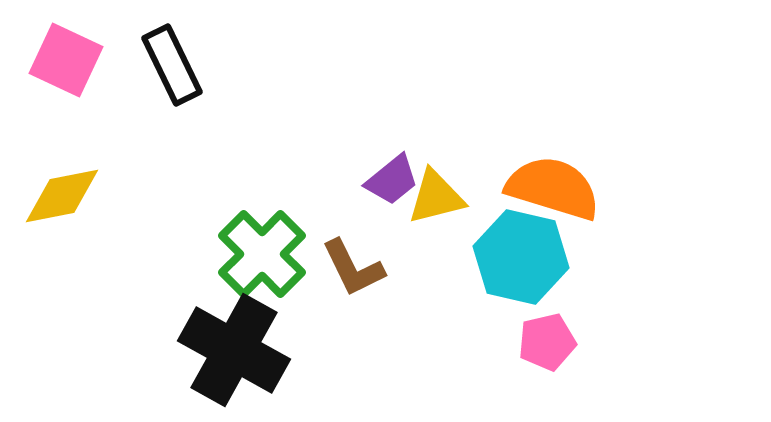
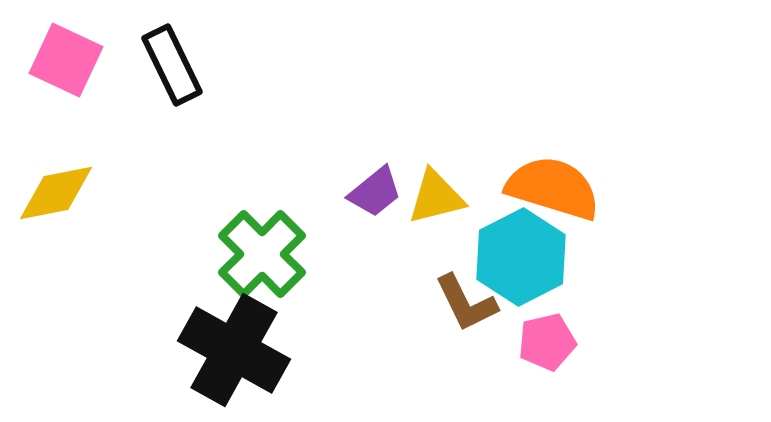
purple trapezoid: moved 17 px left, 12 px down
yellow diamond: moved 6 px left, 3 px up
cyan hexagon: rotated 20 degrees clockwise
brown L-shape: moved 113 px right, 35 px down
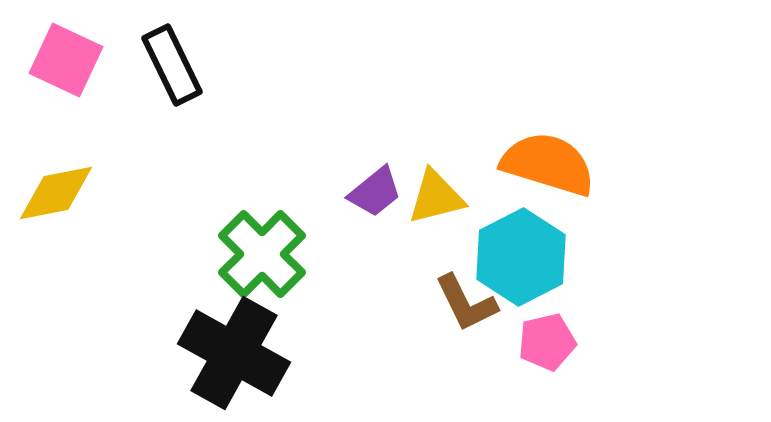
orange semicircle: moved 5 px left, 24 px up
black cross: moved 3 px down
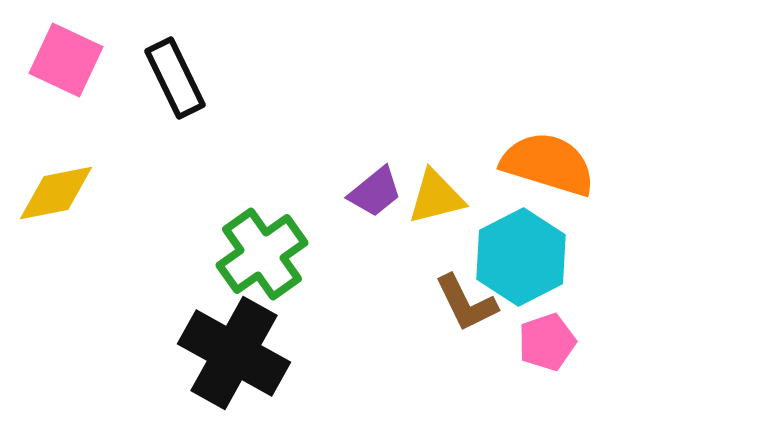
black rectangle: moved 3 px right, 13 px down
green cross: rotated 10 degrees clockwise
pink pentagon: rotated 6 degrees counterclockwise
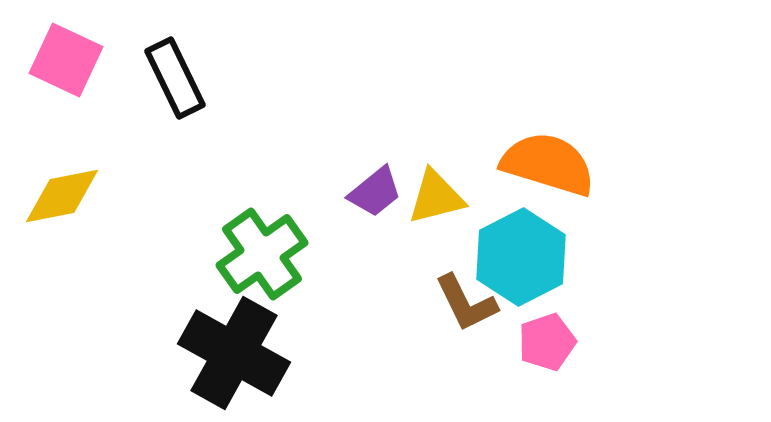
yellow diamond: moved 6 px right, 3 px down
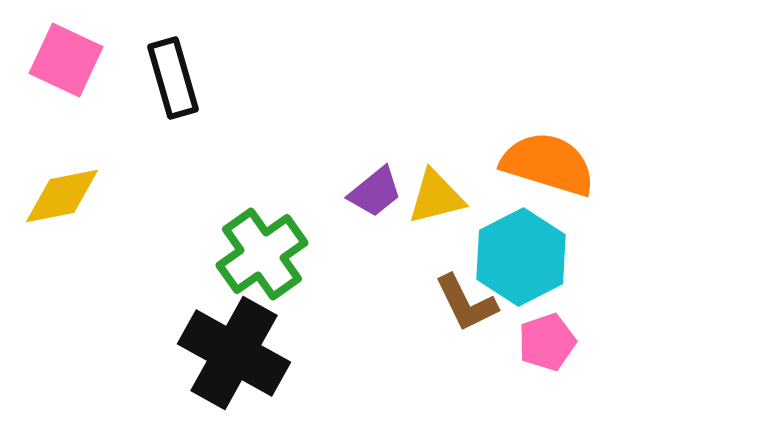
black rectangle: moved 2 px left; rotated 10 degrees clockwise
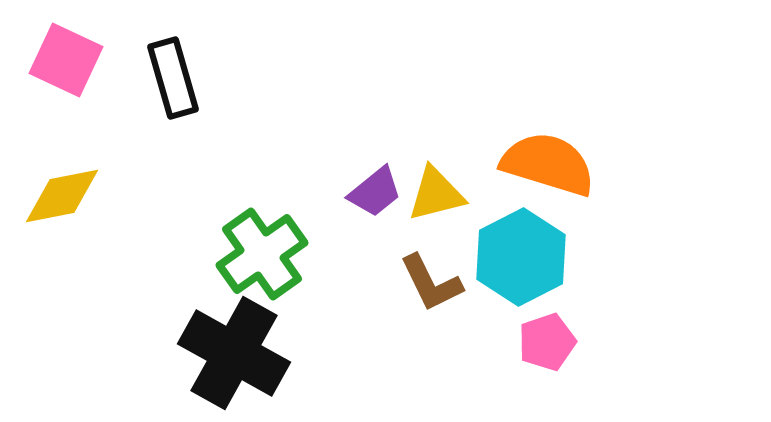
yellow triangle: moved 3 px up
brown L-shape: moved 35 px left, 20 px up
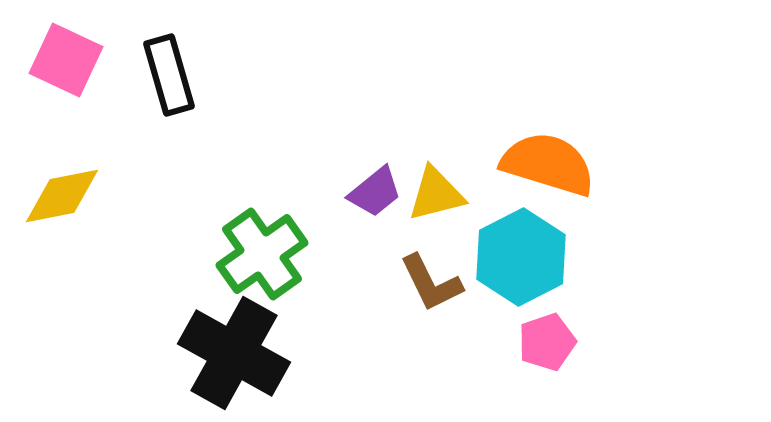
black rectangle: moved 4 px left, 3 px up
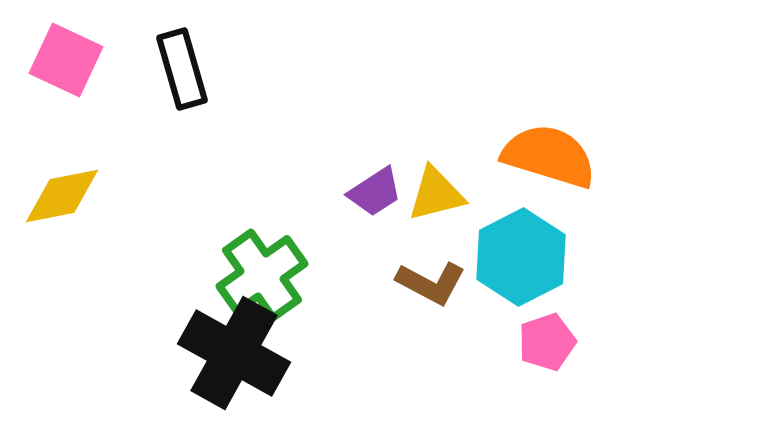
black rectangle: moved 13 px right, 6 px up
orange semicircle: moved 1 px right, 8 px up
purple trapezoid: rotated 6 degrees clockwise
green cross: moved 21 px down
brown L-shape: rotated 36 degrees counterclockwise
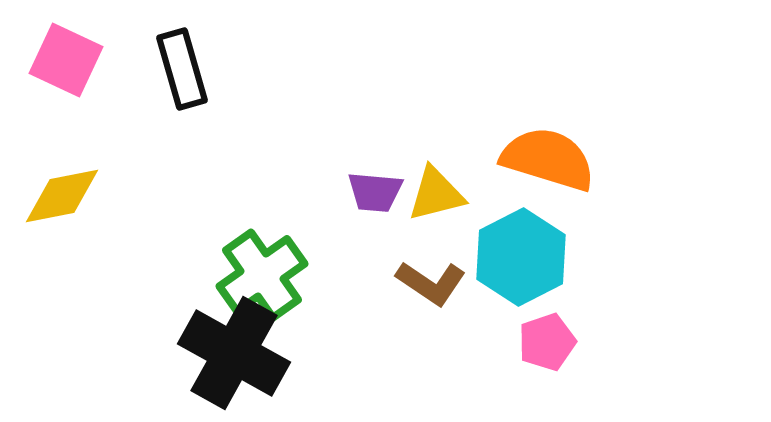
orange semicircle: moved 1 px left, 3 px down
purple trapezoid: rotated 38 degrees clockwise
brown L-shape: rotated 6 degrees clockwise
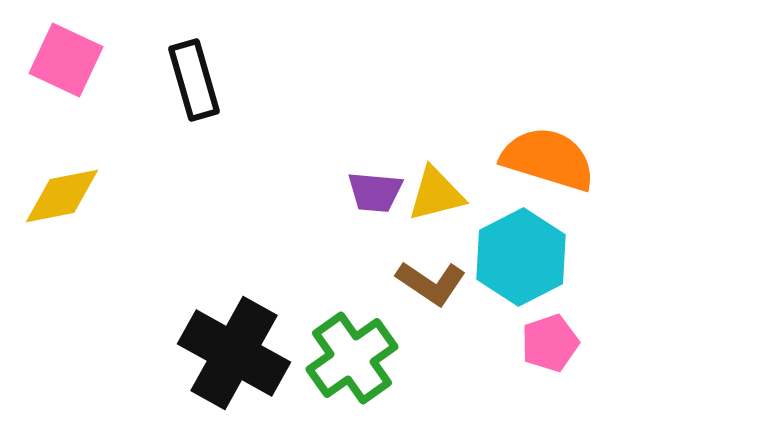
black rectangle: moved 12 px right, 11 px down
green cross: moved 90 px right, 83 px down
pink pentagon: moved 3 px right, 1 px down
